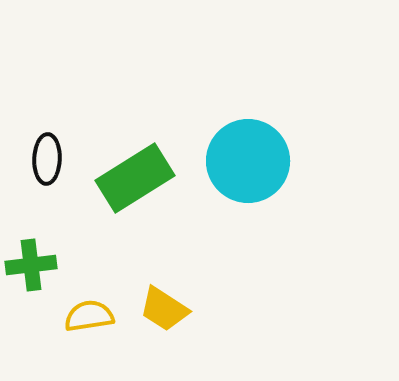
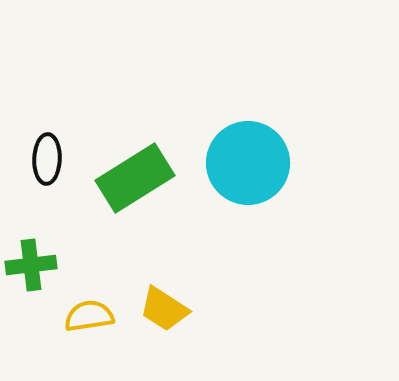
cyan circle: moved 2 px down
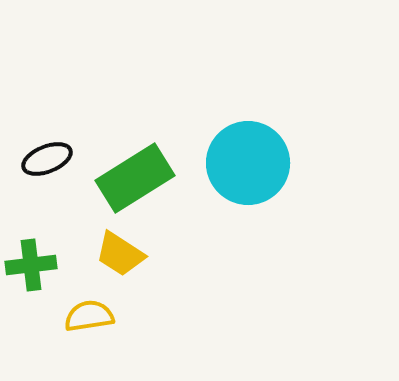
black ellipse: rotated 66 degrees clockwise
yellow trapezoid: moved 44 px left, 55 px up
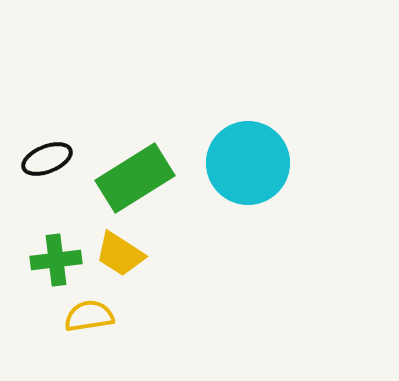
green cross: moved 25 px right, 5 px up
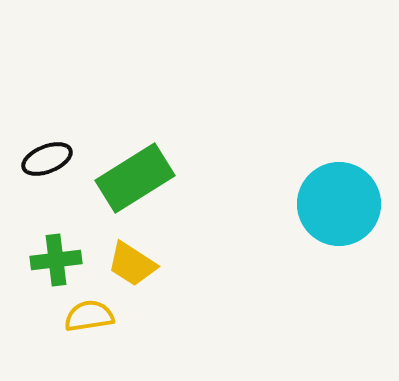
cyan circle: moved 91 px right, 41 px down
yellow trapezoid: moved 12 px right, 10 px down
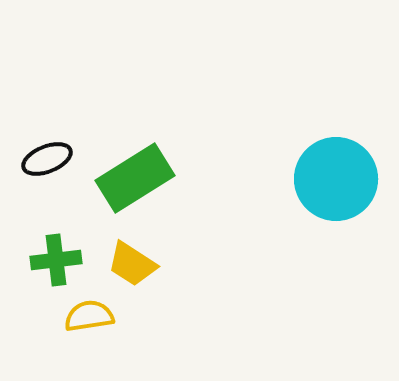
cyan circle: moved 3 px left, 25 px up
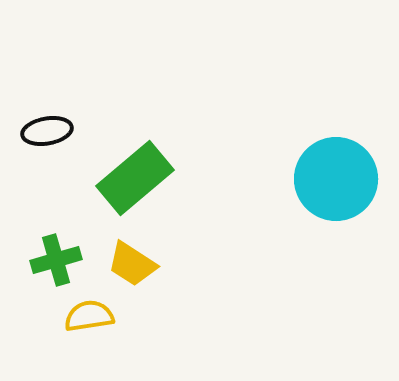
black ellipse: moved 28 px up; rotated 12 degrees clockwise
green rectangle: rotated 8 degrees counterclockwise
green cross: rotated 9 degrees counterclockwise
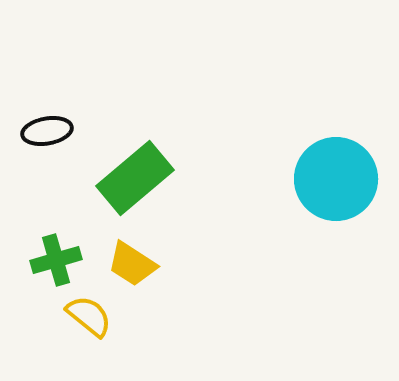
yellow semicircle: rotated 48 degrees clockwise
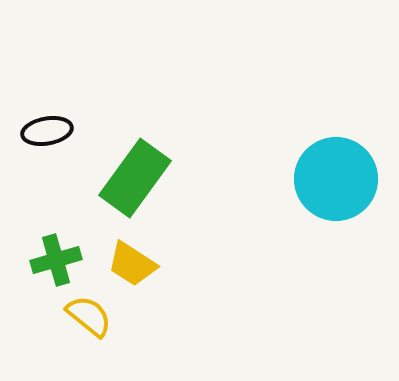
green rectangle: rotated 14 degrees counterclockwise
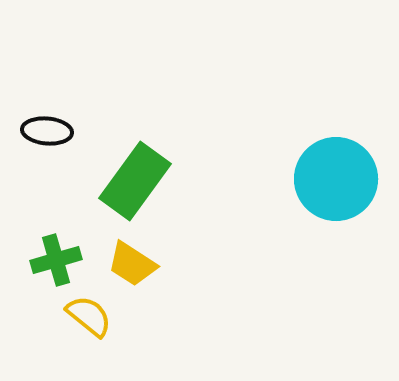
black ellipse: rotated 15 degrees clockwise
green rectangle: moved 3 px down
